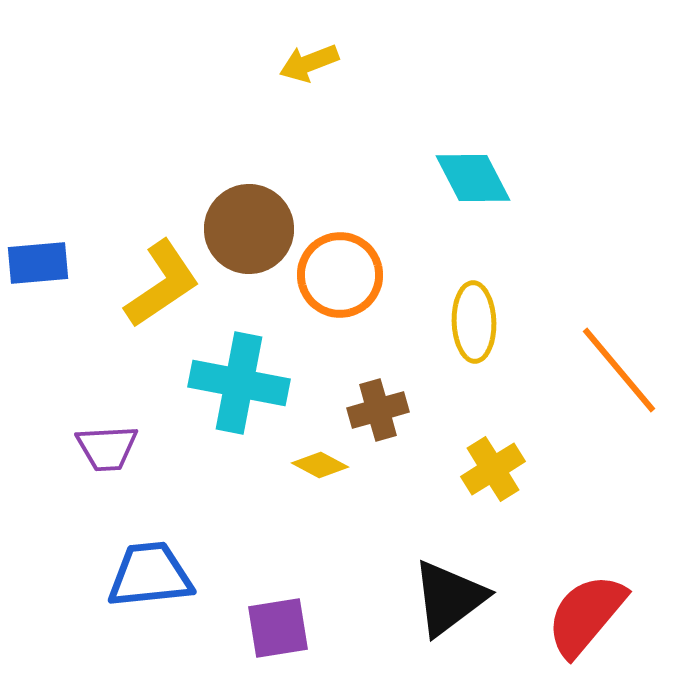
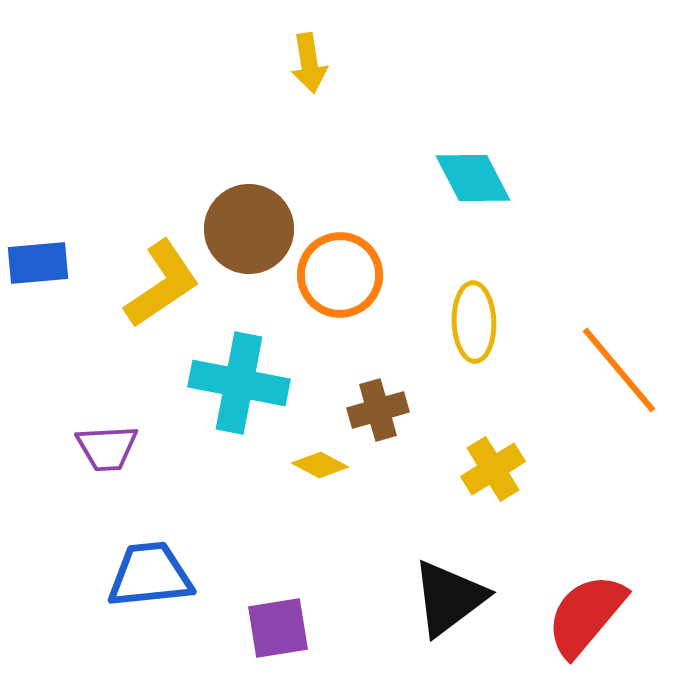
yellow arrow: rotated 78 degrees counterclockwise
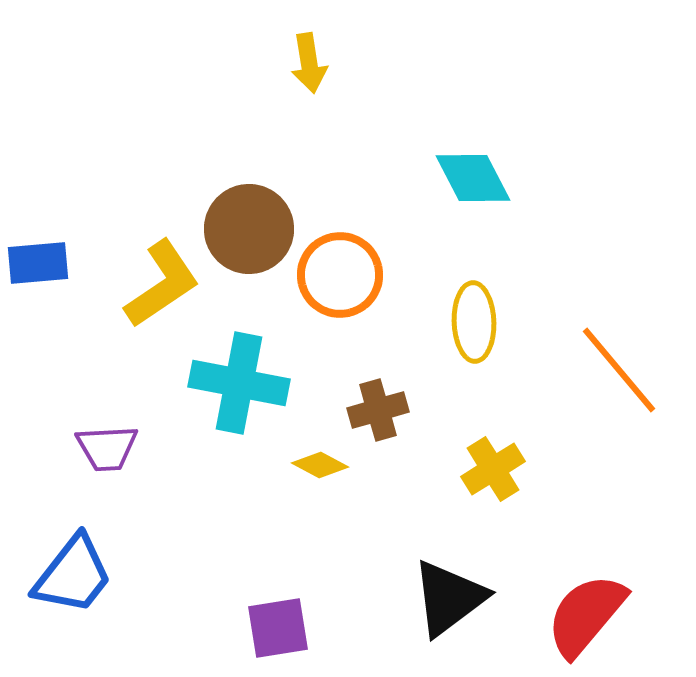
blue trapezoid: moved 77 px left; rotated 134 degrees clockwise
